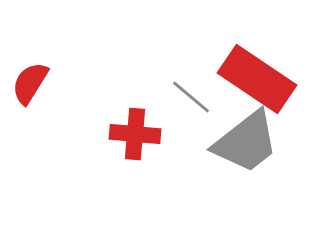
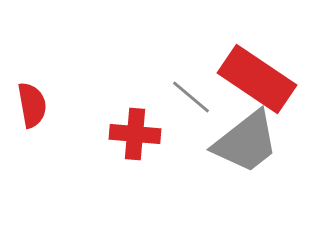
red semicircle: moved 2 px right, 22 px down; rotated 138 degrees clockwise
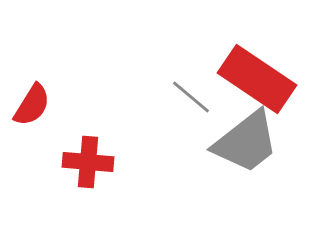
red semicircle: rotated 42 degrees clockwise
red cross: moved 47 px left, 28 px down
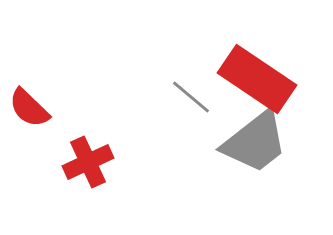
red semicircle: moved 3 px left, 3 px down; rotated 102 degrees clockwise
gray trapezoid: moved 9 px right
red cross: rotated 30 degrees counterclockwise
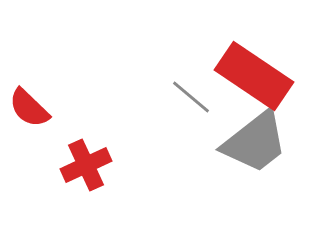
red rectangle: moved 3 px left, 3 px up
red cross: moved 2 px left, 3 px down
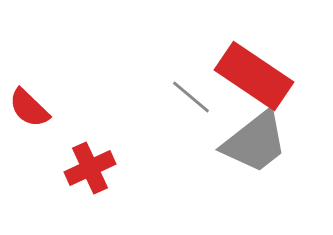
red cross: moved 4 px right, 3 px down
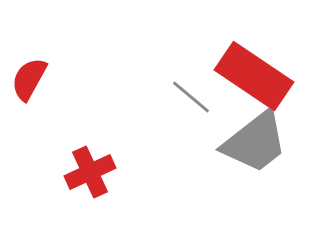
red semicircle: moved 29 px up; rotated 75 degrees clockwise
red cross: moved 4 px down
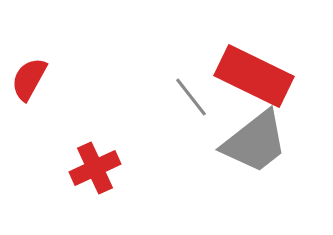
red rectangle: rotated 8 degrees counterclockwise
gray line: rotated 12 degrees clockwise
red cross: moved 5 px right, 4 px up
